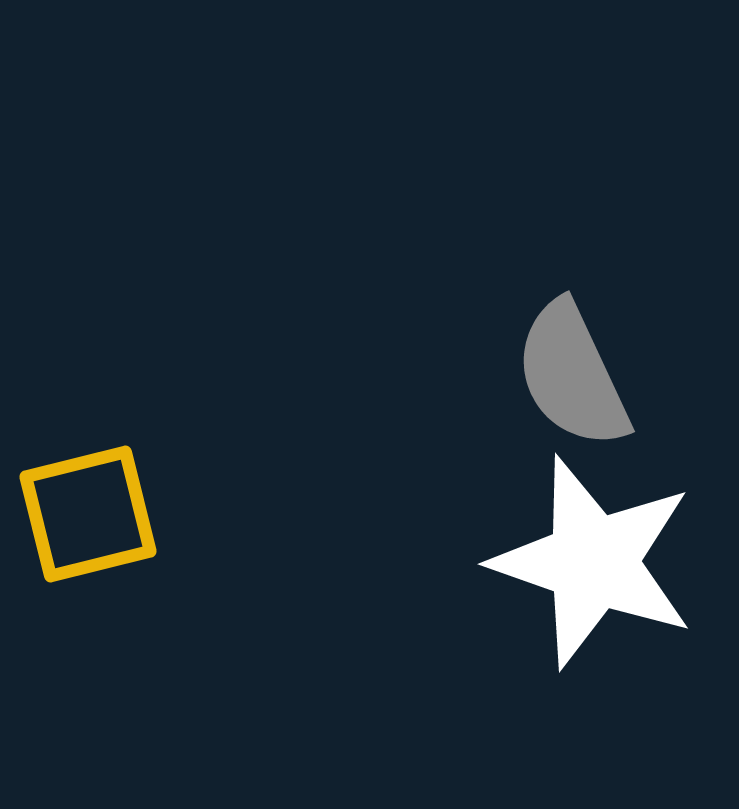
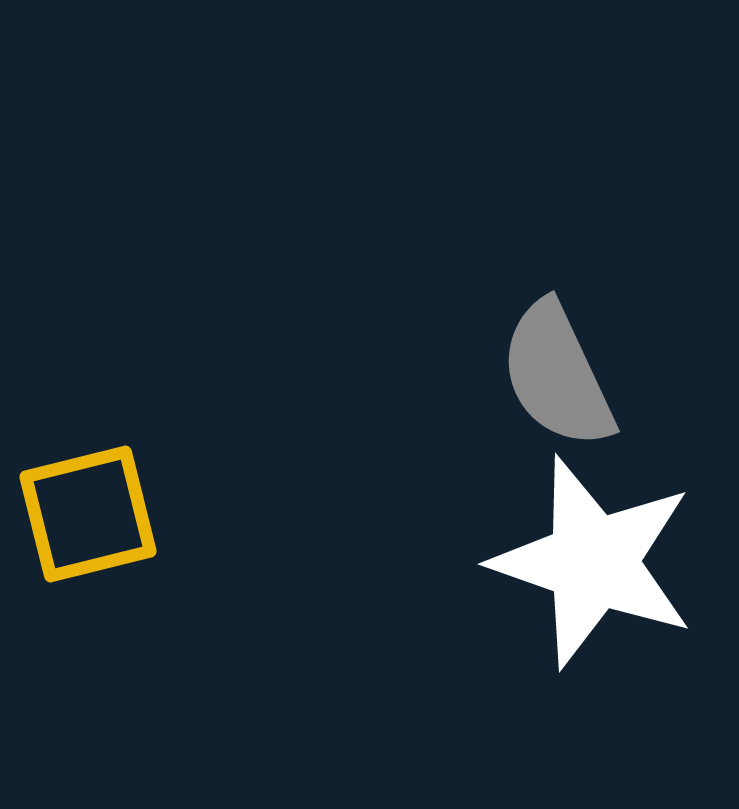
gray semicircle: moved 15 px left
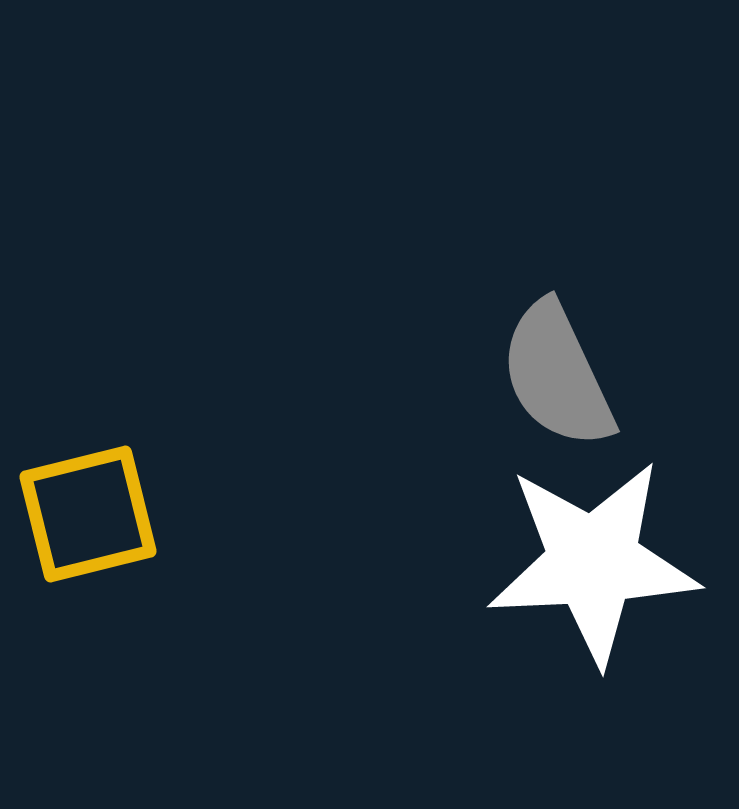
white star: rotated 22 degrees counterclockwise
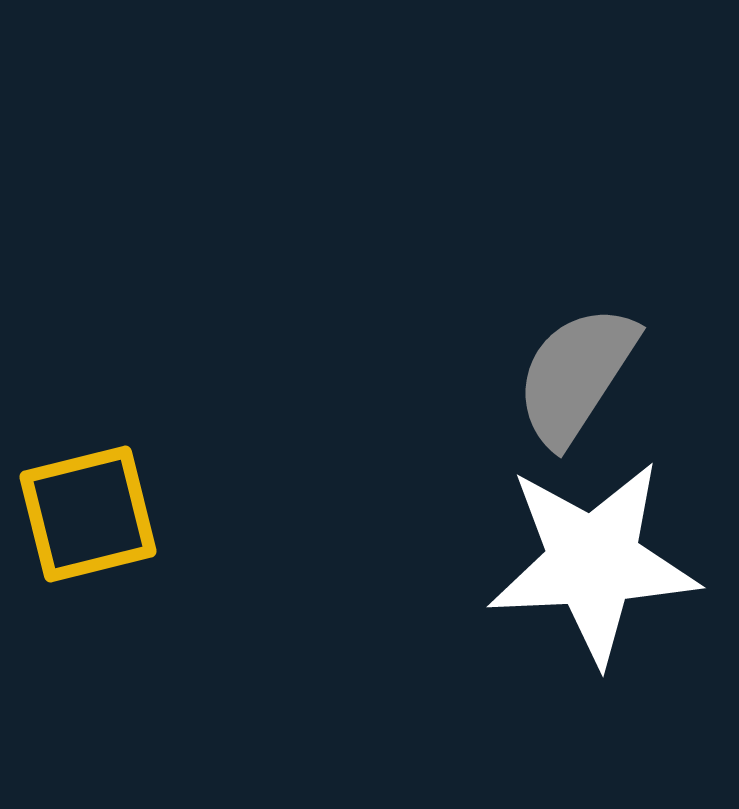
gray semicircle: moved 19 px right; rotated 58 degrees clockwise
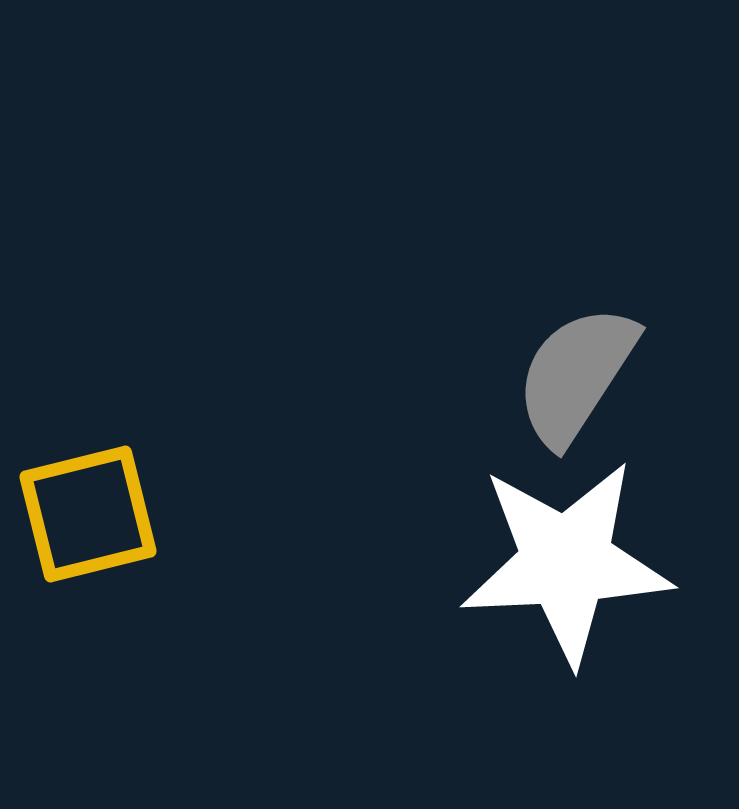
white star: moved 27 px left
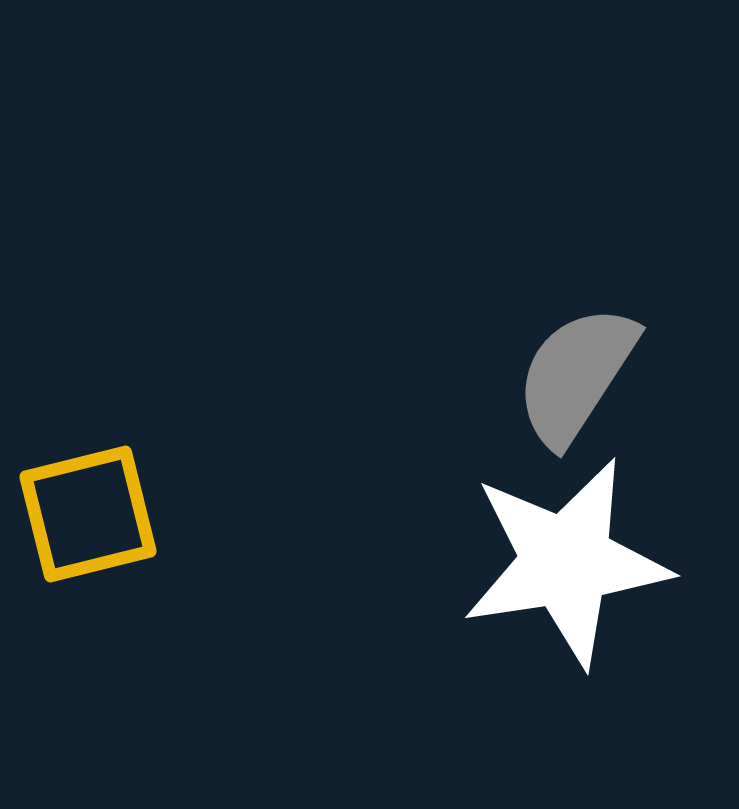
white star: rotated 6 degrees counterclockwise
